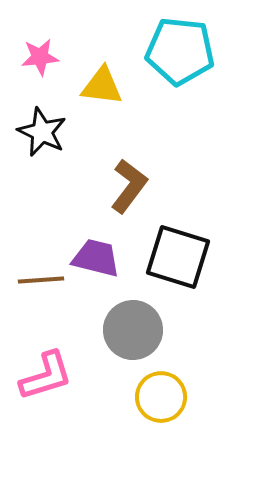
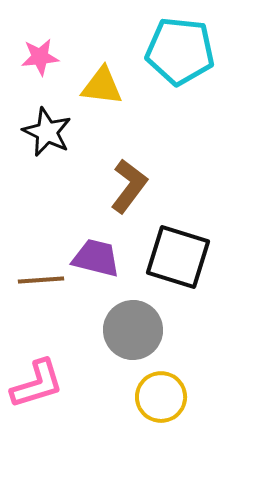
black star: moved 5 px right
pink L-shape: moved 9 px left, 8 px down
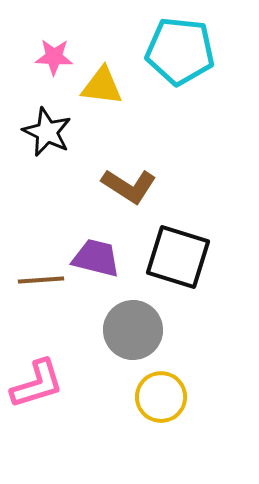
pink star: moved 14 px right; rotated 9 degrees clockwise
brown L-shape: rotated 86 degrees clockwise
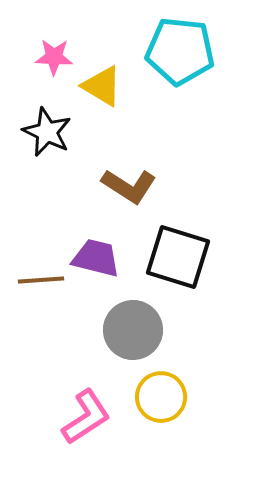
yellow triangle: rotated 24 degrees clockwise
pink L-shape: moved 49 px right, 33 px down; rotated 16 degrees counterclockwise
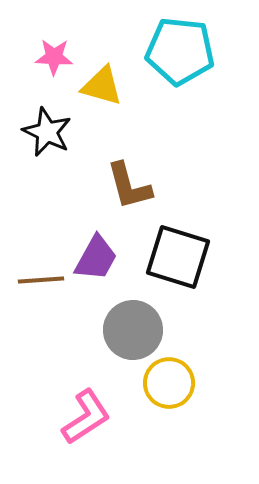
yellow triangle: rotated 15 degrees counterclockwise
brown L-shape: rotated 42 degrees clockwise
purple trapezoid: rotated 105 degrees clockwise
yellow circle: moved 8 px right, 14 px up
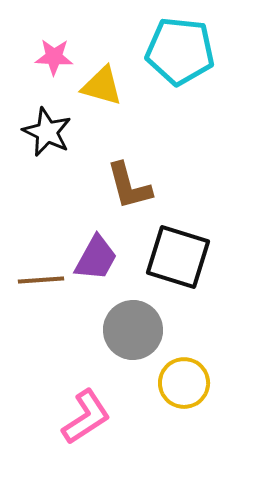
yellow circle: moved 15 px right
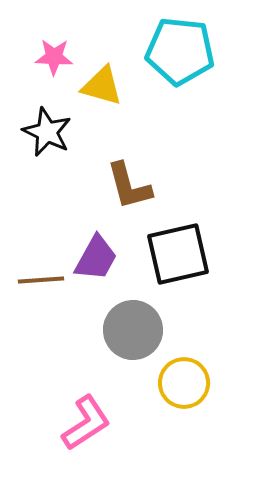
black square: moved 3 px up; rotated 30 degrees counterclockwise
pink L-shape: moved 6 px down
